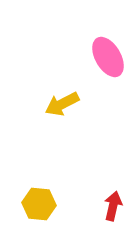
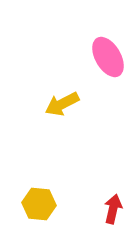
red arrow: moved 3 px down
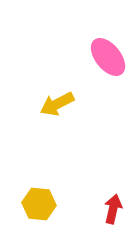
pink ellipse: rotated 9 degrees counterclockwise
yellow arrow: moved 5 px left
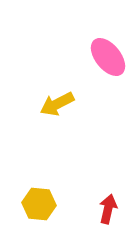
red arrow: moved 5 px left
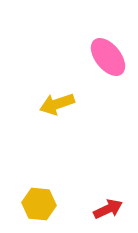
yellow arrow: rotated 8 degrees clockwise
red arrow: rotated 52 degrees clockwise
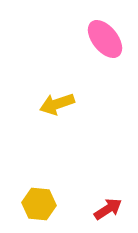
pink ellipse: moved 3 px left, 18 px up
red arrow: rotated 8 degrees counterclockwise
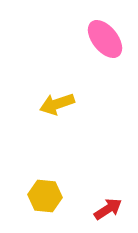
yellow hexagon: moved 6 px right, 8 px up
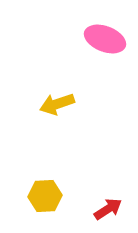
pink ellipse: rotated 30 degrees counterclockwise
yellow hexagon: rotated 8 degrees counterclockwise
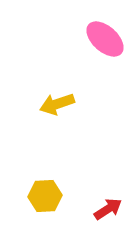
pink ellipse: rotated 21 degrees clockwise
